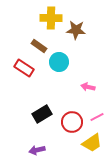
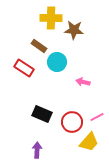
brown star: moved 2 px left
cyan circle: moved 2 px left
pink arrow: moved 5 px left, 5 px up
black rectangle: rotated 54 degrees clockwise
yellow trapezoid: moved 3 px left, 1 px up; rotated 15 degrees counterclockwise
purple arrow: rotated 105 degrees clockwise
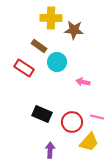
pink line: rotated 40 degrees clockwise
purple arrow: moved 13 px right
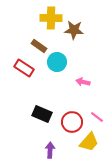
pink line: rotated 24 degrees clockwise
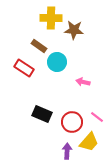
purple arrow: moved 17 px right, 1 px down
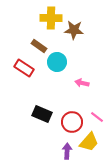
pink arrow: moved 1 px left, 1 px down
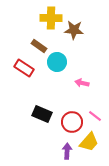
pink line: moved 2 px left, 1 px up
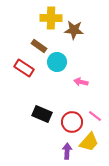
pink arrow: moved 1 px left, 1 px up
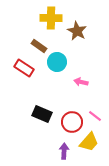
brown star: moved 3 px right, 1 px down; rotated 24 degrees clockwise
purple arrow: moved 3 px left
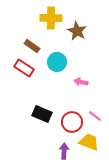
brown rectangle: moved 7 px left
yellow trapezoid: rotated 110 degrees counterclockwise
